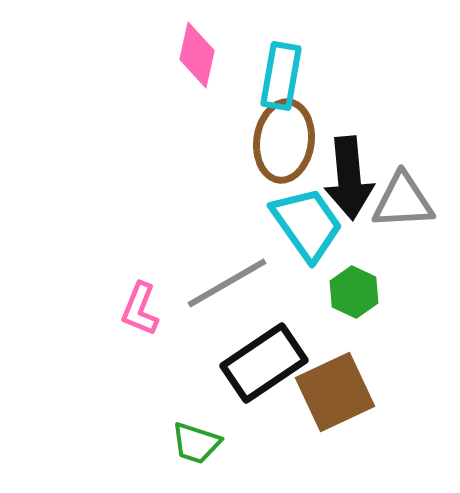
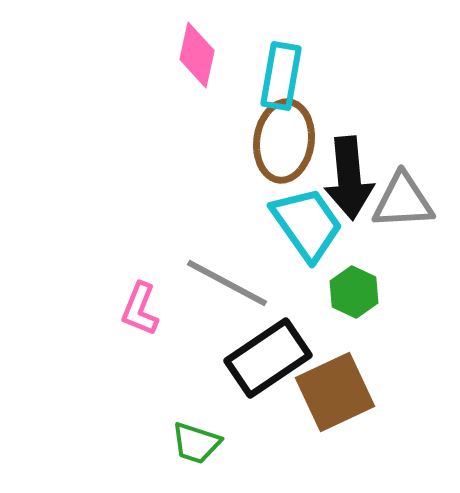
gray line: rotated 58 degrees clockwise
black rectangle: moved 4 px right, 5 px up
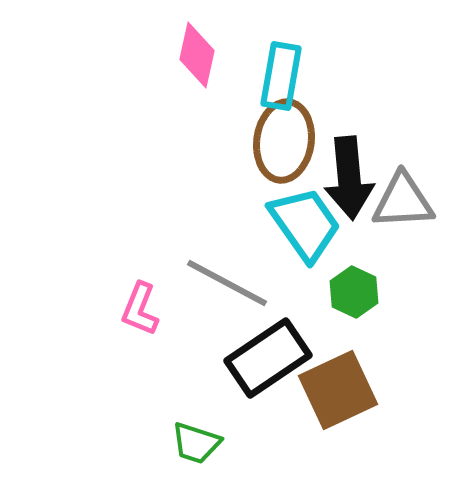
cyan trapezoid: moved 2 px left
brown square: moved 3 px right, 2 px up
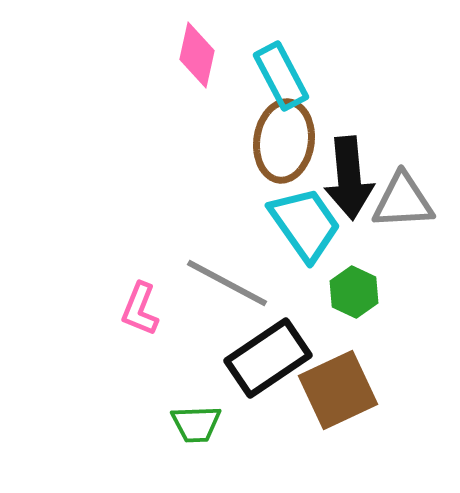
cyan rectangle: rotated 38 degrees counterclockwise
green trapezoid: moved 19 px up; rotated 20 degrees counterclockwise
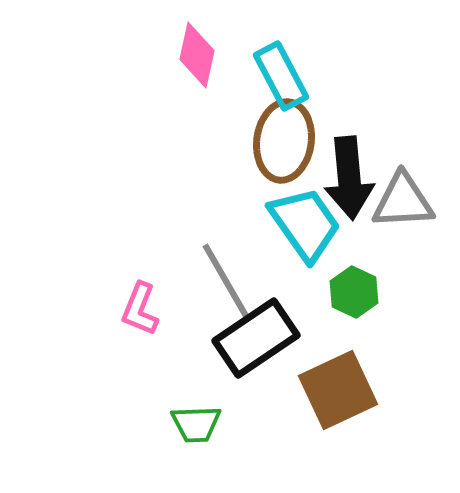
gray line: rotated 32 degrees clockwise
black rectangle: moved 12 px left, 20 px up
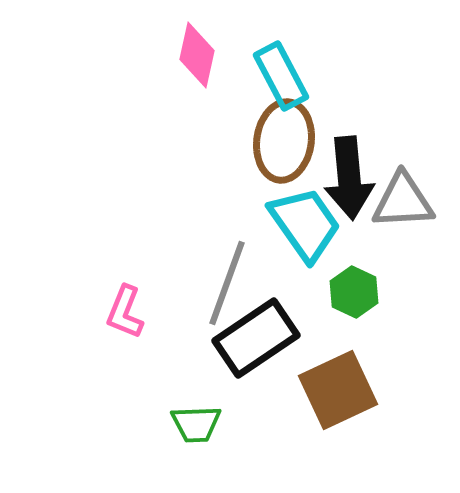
gray line: rotated 50 degrees clockwise
pink L-shape: moved 15 px left, 3 px down
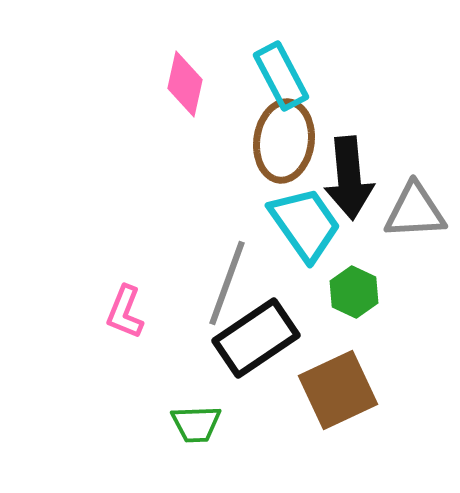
pink diamond: moved 12 px left, 29 px down
gray triangle: moved 12 px right, 10 px down
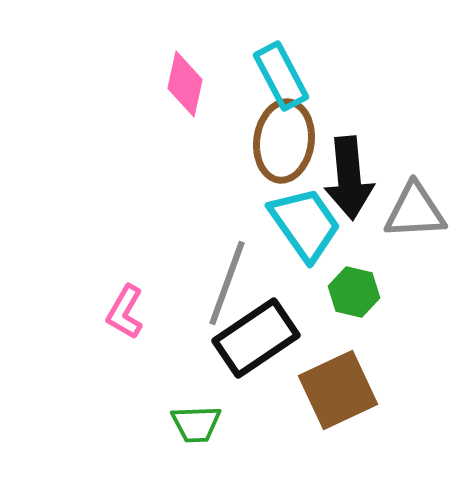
green hexagon: rotated 12 degrees counterclockwise
pink L-shape: rotated 8 degrees clockwise
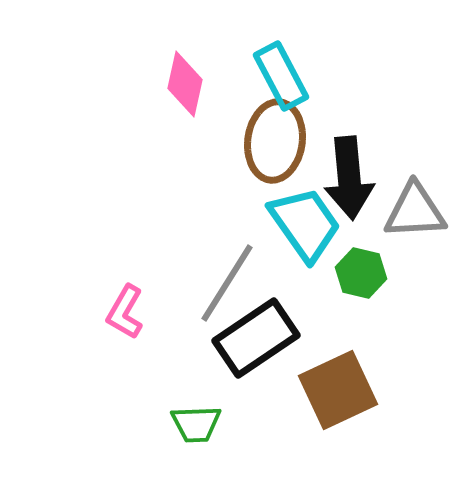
brown ellipse: moved 9 px left
gray line: rotated 12 degrees clockwise
green hexagon: moved 7 px right, 19 px up
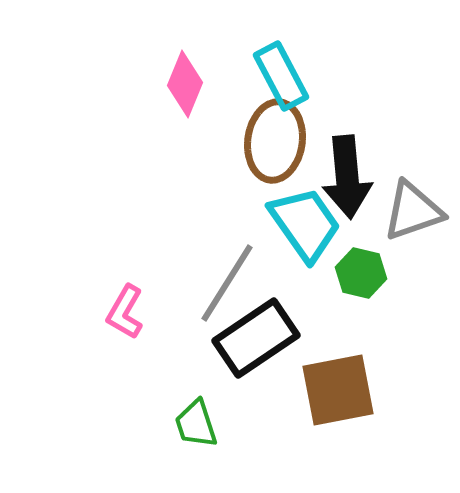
pink diamond: rotated 10 degrees clockwise
black arrow: moved 2 px left, 1 px up
gray triangle: moved 2 px left; rotated 16 degrees counterclockwise
brown square: rotated 14 degrees clockwise
green trapezoid: rotated 74 degrees clockwise
